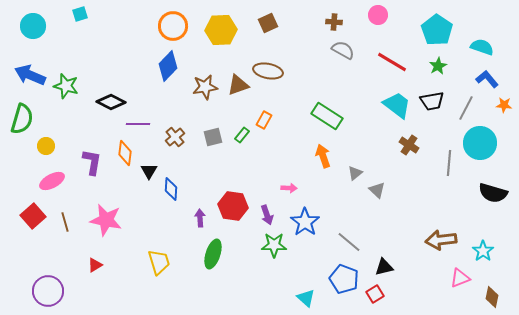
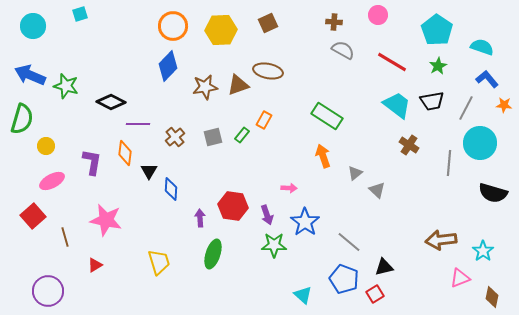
brown line at (65, 222): moved 15 px down
cyan triangle at (306, 298): moved 3 px left, 3 px up
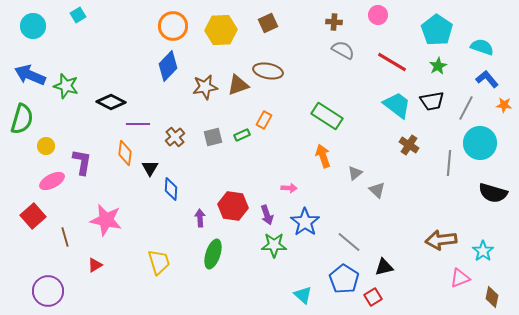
cyan square at (80, 14): moved 2 px left, 1 px down; rotated 14 degrees counterclockwise
green rectangle at (242, 135): rotated 28 degrees clockwise
purple L-shape at (92, 162): moved 10 px left
black triangle at (149, 171): moved 1 px right, 3 px up
blue pentagon at (344, 279): rotated 12 degrees clockwise
red square at (375, 294): moved 2 px left, 3 px down
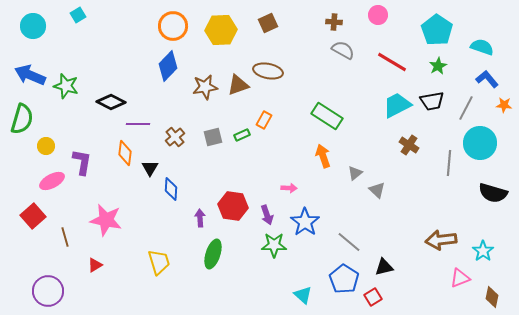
cyan trapezoid at (397, 105): rotated 64 degrees counterclockwise
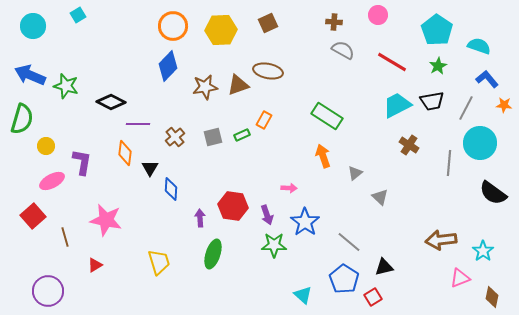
cyan semicircle at (482, 47): moved 3 px left, 1 px up
gray triangle at (377, 190): moved 3 px right, 7 px down
black semicircle at (493, 193): rotated 20 degrees clockwise
